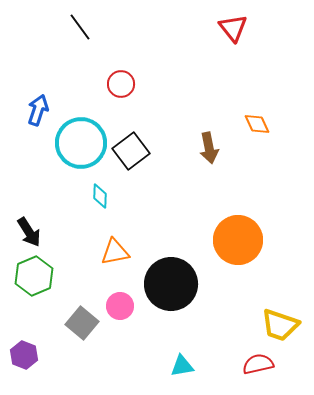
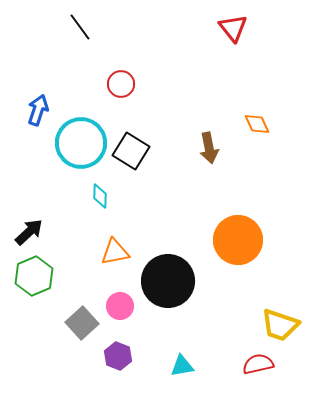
black square: rotated 21 degrees counterclockwise
black arrow: rotated 100 degrees counterclockwise
black circle: moved 3 px left, 3 px up
gray square: rotated 8 degrees clockwise
purple hexagon: moved 94 px right, 1 px down
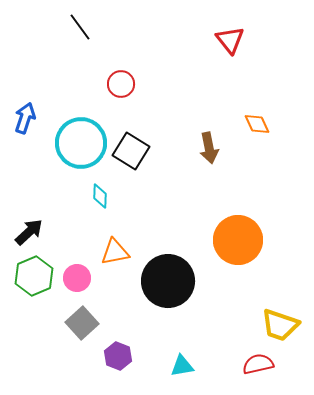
red triangle: moved 3 px left, 12 px down
blue arrow: moved 13 px left, 8 px down
pink circle: moved 43 px left, 28 px up
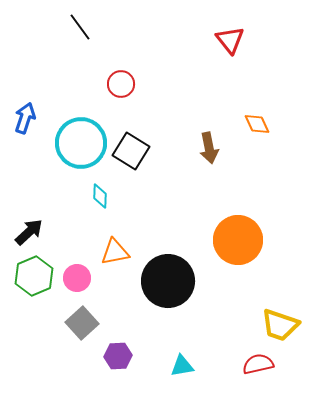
purple hexagon: rotated 24 degrees counterclockwise
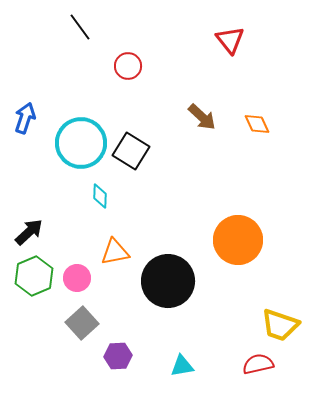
red circle: moved 7 px right, 18 px up
brown arrow: moved 7 px left, 31 px up; rotated 36 degrees counterclockwise
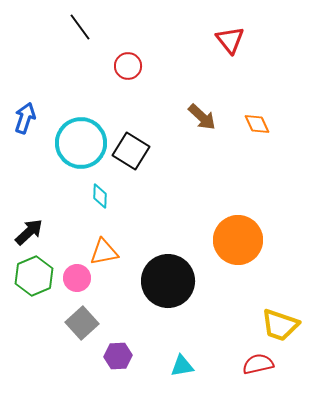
orange triangle: moved 11 px left
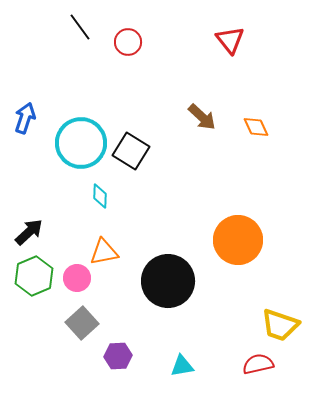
red circle: moved 24 px up
orange diamond: moved 1 px left, 3 px down
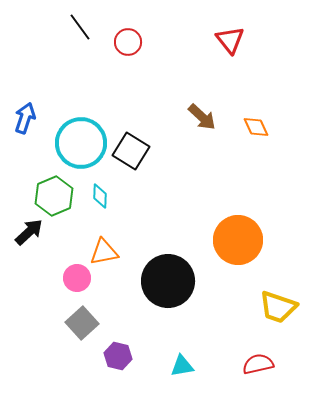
green hexagon: moved 20 px right, 80 px up
yellow trapezoid: moved 2 px left, 18 px up
purple hexagon: rotated 16 degrees clockwise
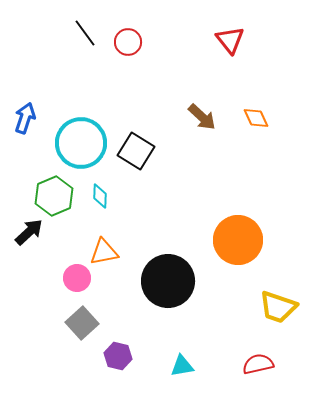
black line: moved 5 px right, 6 px down
orange diamond: moved 9 px up
black square: moved 5 px right
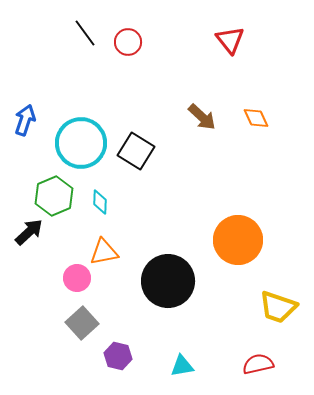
blue arrow: moved 2 px down
cyan diamond: moved 6 px down
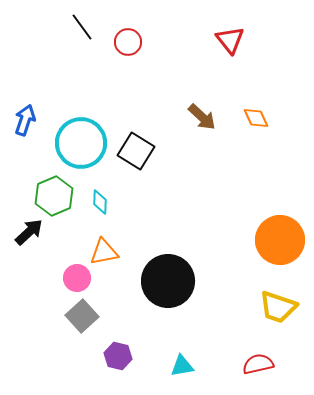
black line: moved 3 px left, 6 px up
orange circle: moved 42 px right
gray square: moved 7 px up
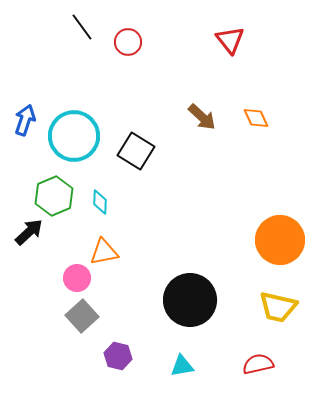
cyan circle: moved 7 px left, 7 px up
black circle: moved 22 px right, 19 px down
yellow trapezoid: rotated 6 degrees counterclockwise
